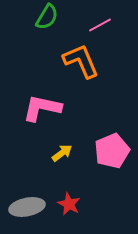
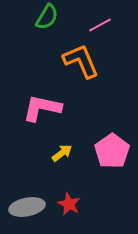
pink pentagon: rotated 12 degrees counterclockwise
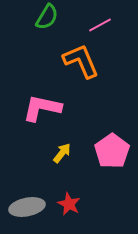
yellow arrow: rotated 15 degrees counterclockwise
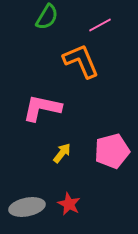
pink pentagon: rotated 20 degrees clockwise
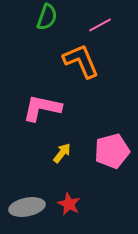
green semicircle: rotated 12 degrees counterclockwise
